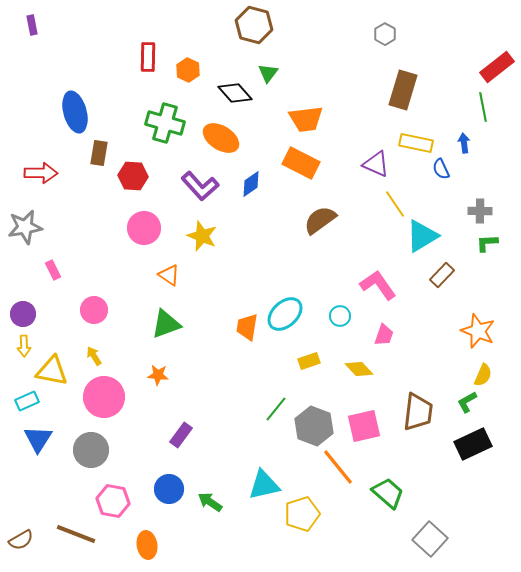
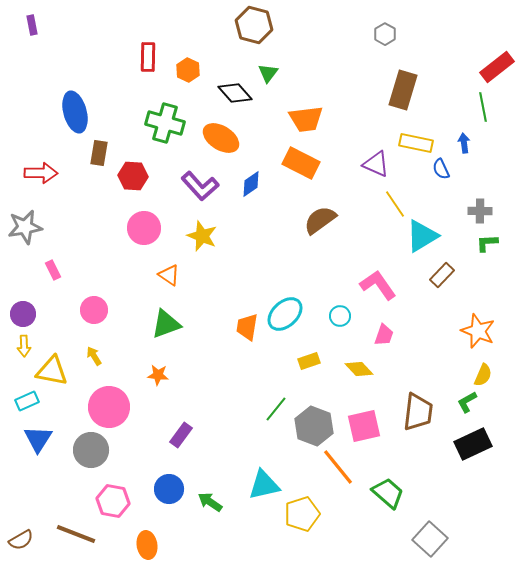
pink circle at (104, 397): moved 5 px right, 10 px down
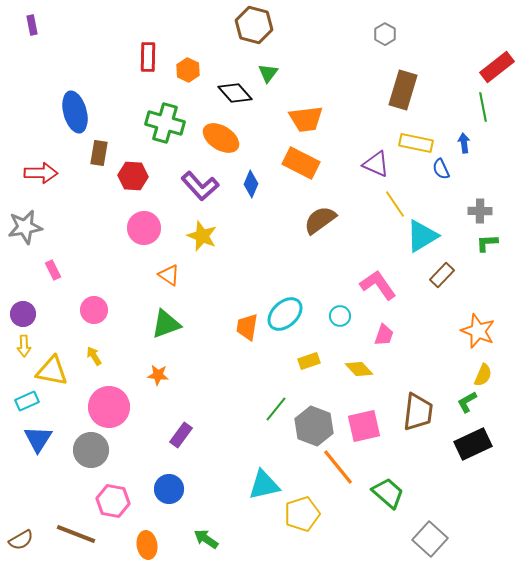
blue diamond at (251, 184): rotated 32 degrees counterclockwise
green arrow at (210, 502): moved 4 px left, 37 px down
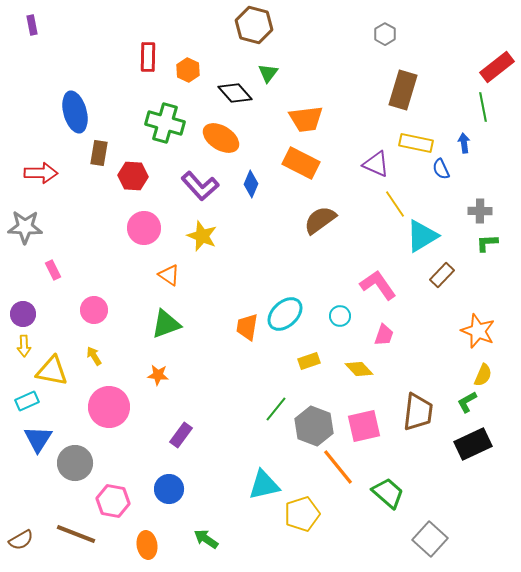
gray star at (25, 227): rotated 12 degrees clockwise
gray circle at (91, 450): moved 16 px left, 13 px down
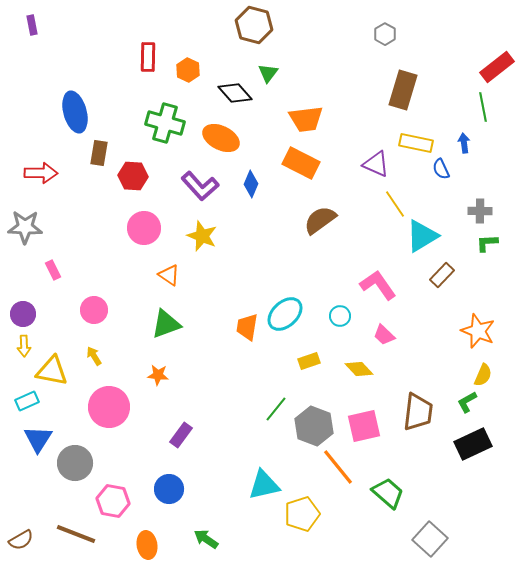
orange ellipse at (221, 138): rotated 6 degrees counterclockwise
pink trapezoid at (384, 335): rotated 115 degrees clockwise
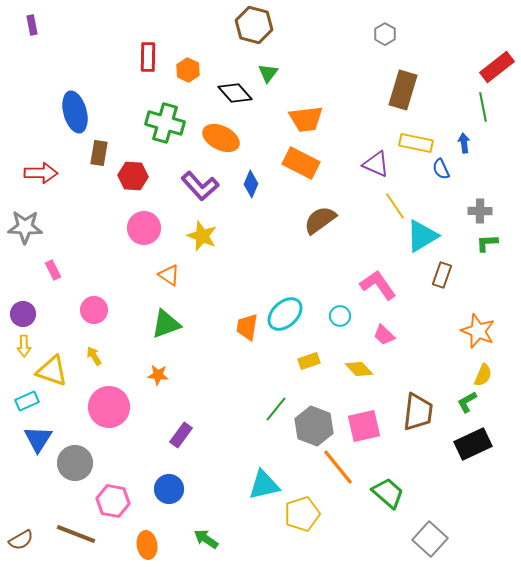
yellow line at (395, 204): moved 2 px down
brown rectangle at (442, 275): rotated 25 degrees counterclockwise
yellow triangle at (52, 371): rotated 8 degrees clockwise
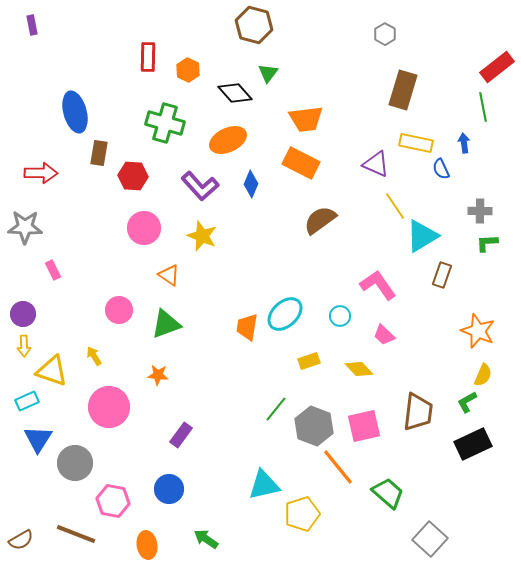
orange ellipse at (221, 138): moved 7 px right, 2 px down; rotated 51 degrees counterclockwise
pink circle at (94, 310): moved 25 px right
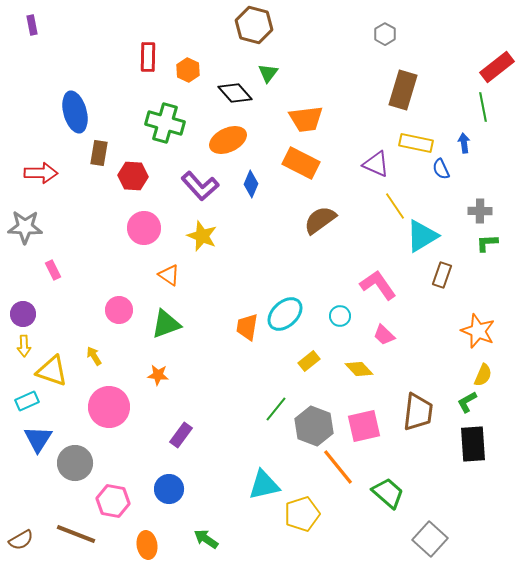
yellow rectangle at (309, 361): rotated 20 degrees counterclockwise
black rectangle at (473, 444): rotated 69 degrees counterclockwise
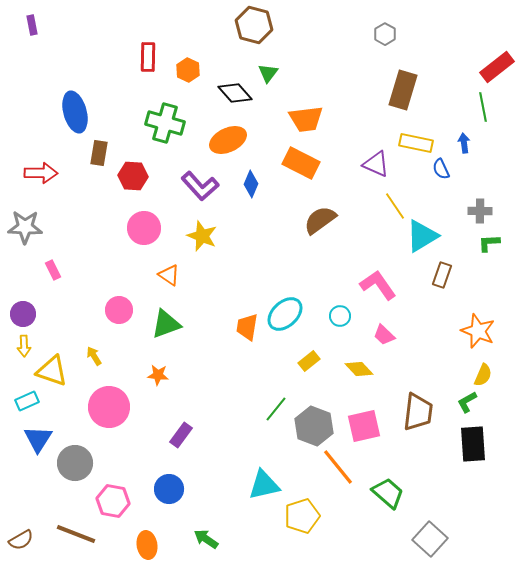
green L-shape at (487, 243): moved 2 px right
yellow pentagon at (302, 514): moved 2 px down
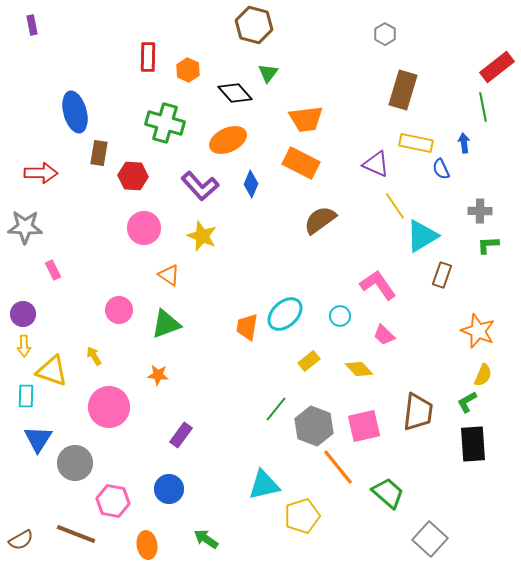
green L-shape at (489, 243): moved 1 px left, 2 px down
cyan rectangle at (27, 401): moved 1 px left, 5 px up; rotated 65 degrees counterclockwise
